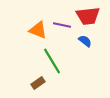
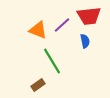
red trapezoid: moved 1 px right
purple line: rotated 54 degrees counterclockwise
blue semicircle: rotated 40 degrees clockwise
brown rectangle: moved 2 px down
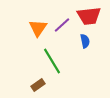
orange triangle: moved 2 px up; rotated 42 degrees clockwise
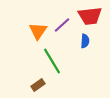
red trapezoid: moved 1 px right
orange triangle: moved 3 px down
blue semicircle: rotated 16 degrees clockwise
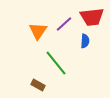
red trapezoid: moved 2 px right, 1 px down
purple line: moved 2 px right, 1 px up
green line: moved 4 px right, 2 px down; rotated 8 degrees counterclockwise
brown rectangle: rotated 64 degrees clockwise
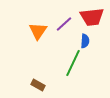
green line: moved 17 px right; rotated 64 degrees clockwise
